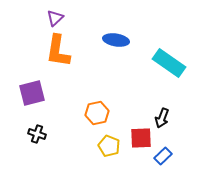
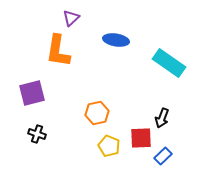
purple triangle: moved 16 px right
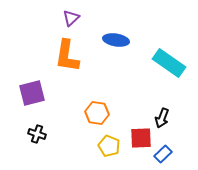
orange L-shape: moved 9 px right, 5 px down
orange hexagon: rotated 20 degrees clockwise
blue rectangle: moved 2 px up
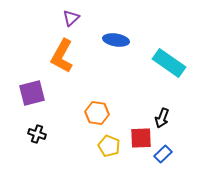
orange L-shape: moved 5 px left; rotated 20 degrees clockwise
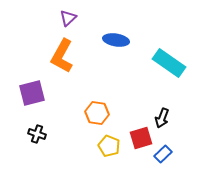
purple triangle: moved 3 px left
red square: rotated 15 degrees counterclockwise
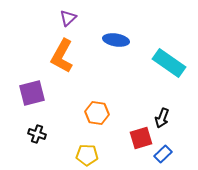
yellow pentagon: moved 22 px left, 9 px down; rotated 20 degrees counterclockwise
